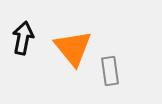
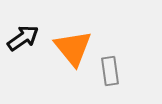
black arrow: rotated 44 degrees clockwise
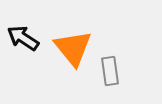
black arrow: rotated 112 degrees counterclockwise
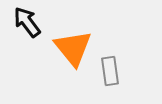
black arrow: moved 4 px right, 16 px up; rotated 20 degrees clockwise
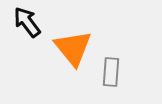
gray rectangle: moved 1 px right, 1 px down; rotated 12 degrees clockwise
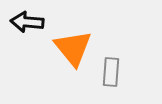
black arrow: rotated 48 degrees counterclockwise
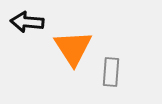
orange triangle: rotated 6 degrees clockwise
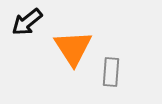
black arrow: rotated 44 degrees counterclockwise
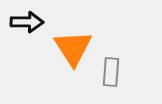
black arrow: rotated 140 degrees counterclockwise
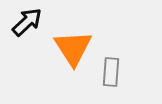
black arrow: rotated 44 degrees counterclockwise
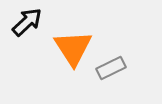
gray rectangle: moved 4 px up; rotated 60 degrees clockwise
